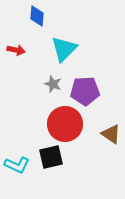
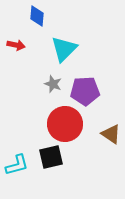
red arrow: moved 5 px up
cyan L-shape: rotated 40 degrees counterclockwise
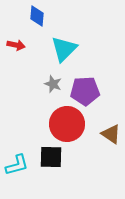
red circle: moved 2 px right
black square: rotated 15 degrees clockwise
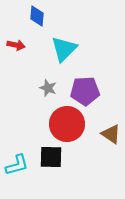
gray star: moved 5 px left, 4 px down
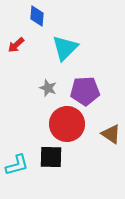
red arrow: rotated 126 degrees clockwise
cyan triangle: moved 1 px right, 1 px up
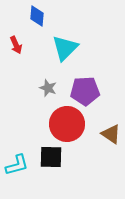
red arrow: rotated 72 degrees counterclockwise
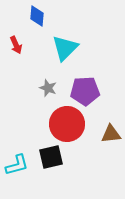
brown triangle: rotated 40 degrees counterclockwise
black square: rotated 15 degrees counterclockwise
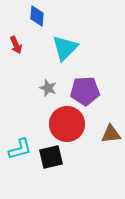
cyan L-shape: moved 3 px right, 16 px up
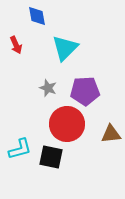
blue diamond: rotated 15 degrees counterclockwise
black square: rotated 25 degrees clockwise
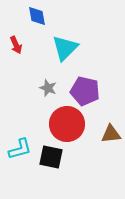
purple pentagon: rotated 16 degrees clockwise
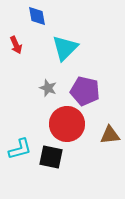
brown triangle: moved 1 px left, 1 px down
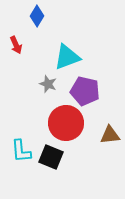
blue diamond: rotated 40 degrees clockwise
cyan triangle: moved 2 px right, 9 px down; rotated 24 degrees clockwise
gray star: moved 4 px up
red circle: moved 1 px left, 1 px up
cyan L-shape: moved 1 px right, 2 px down; rotated 100 degrees clockwise
black square: rotated 10 degrees clockwise
